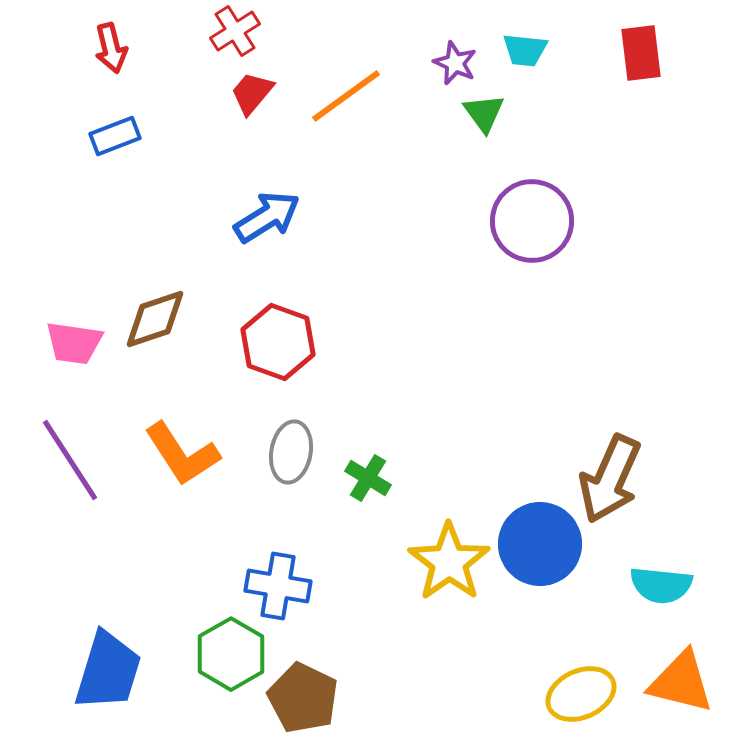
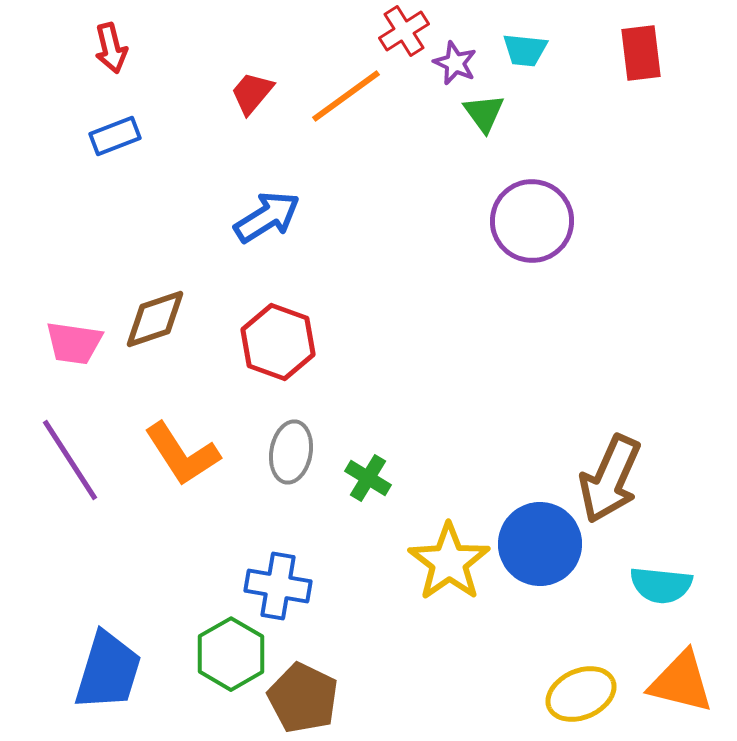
red cross: moved 169 px right
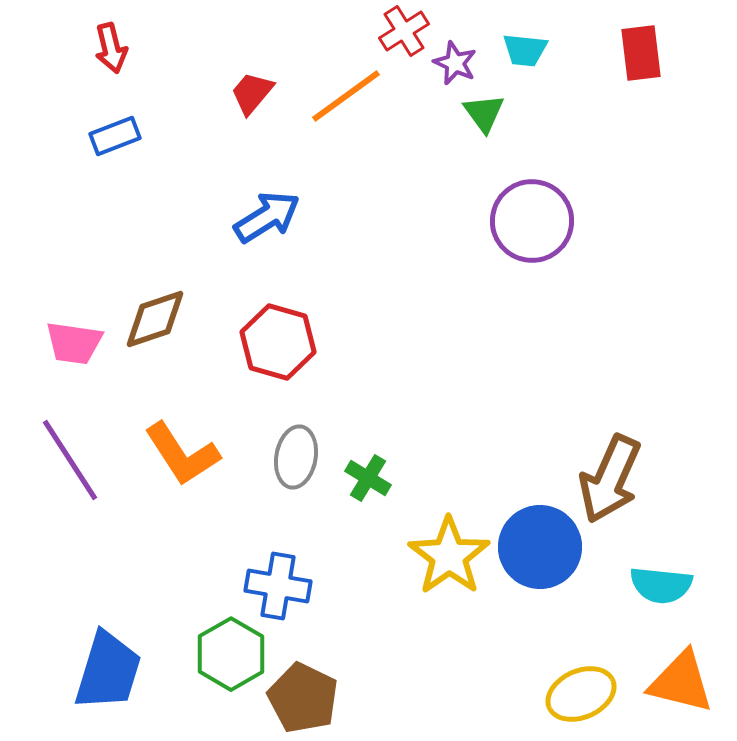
red hexagon: rotated 4 degrees counterclockwise
gray ellipse: moved 5 px right, 5 px down
blue circle: moved 3 px down
yellow star: moved 6 px up
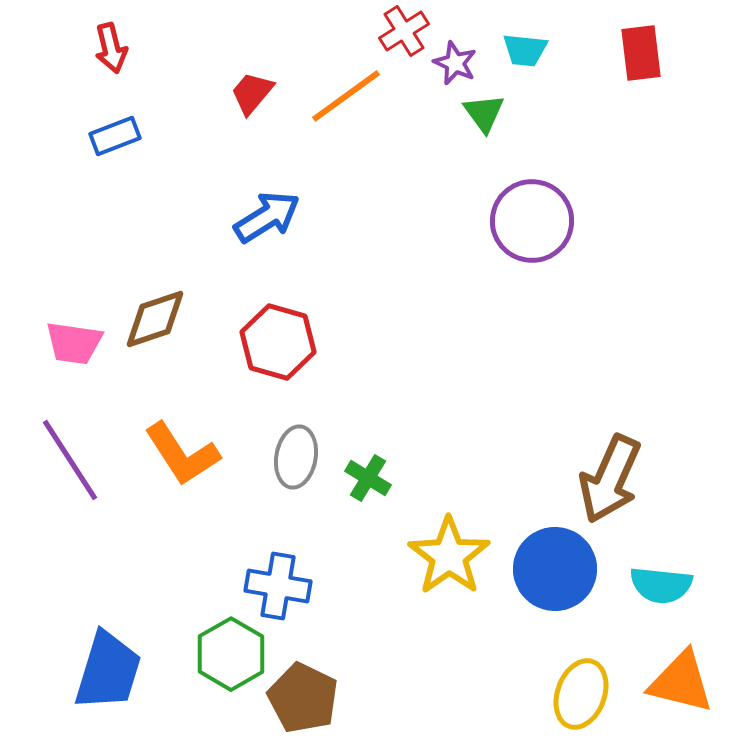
blue circle: moved 15 px right, 22 px down
yellow ellipse: rotated 46 degrees counterclockwise
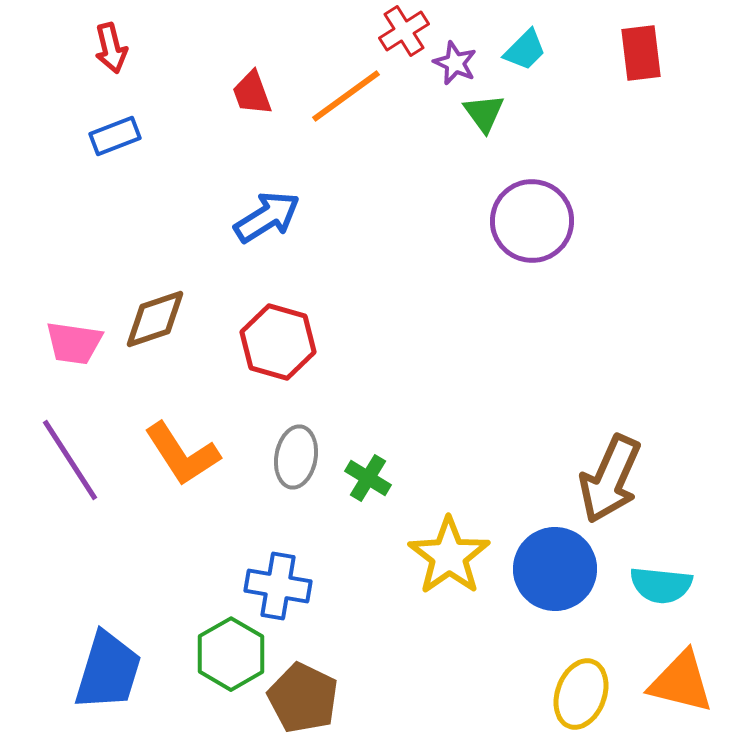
cyan trapezoid: rotated 51 degrees counterclockwise
red trapezoid: rotated 60 degrees counterclockwise
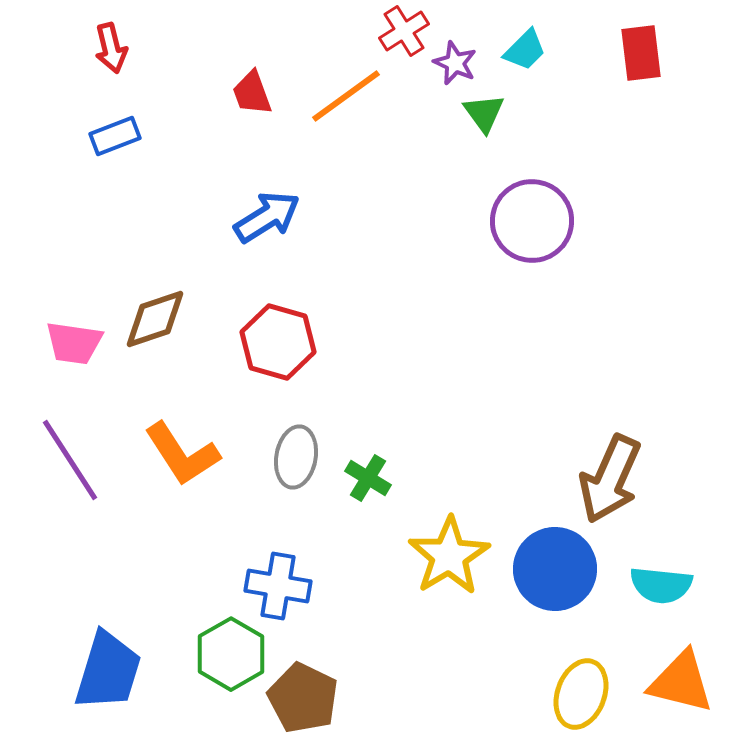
yellow star: rotated 4 degrees clockwise
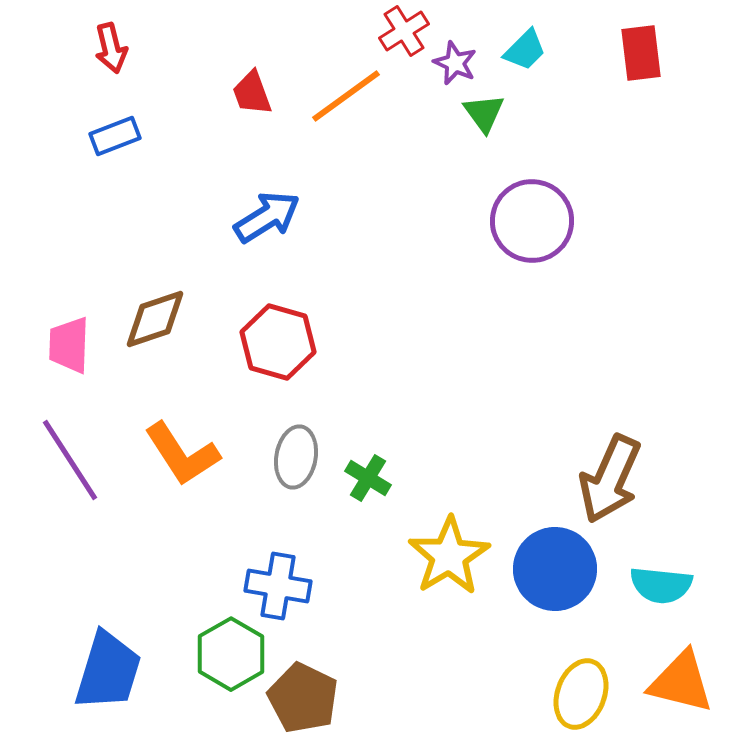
pink trapezoid: moved 5 px left, 2 px down; rotated 84 degrees clockwise
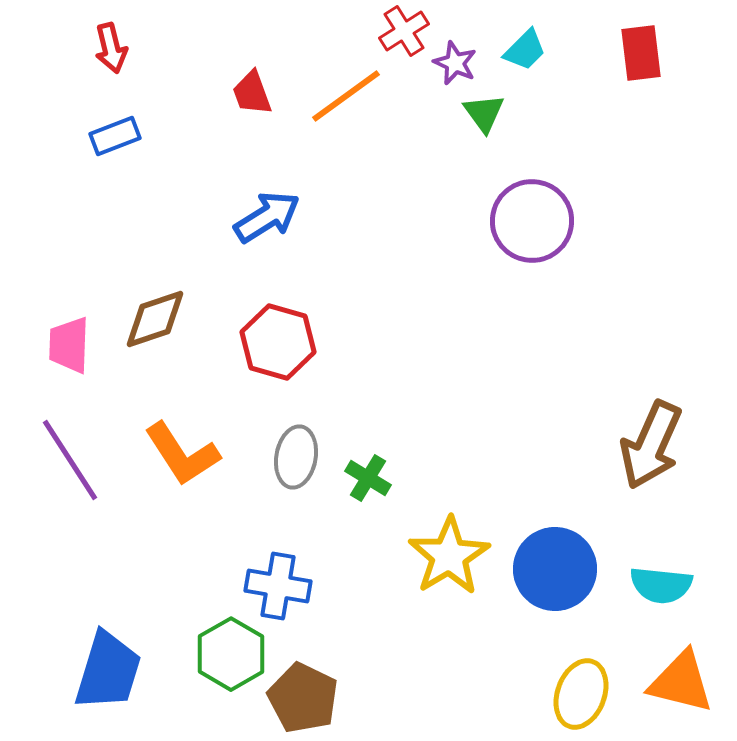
brown arrow: moved 41 px right, 34 px up
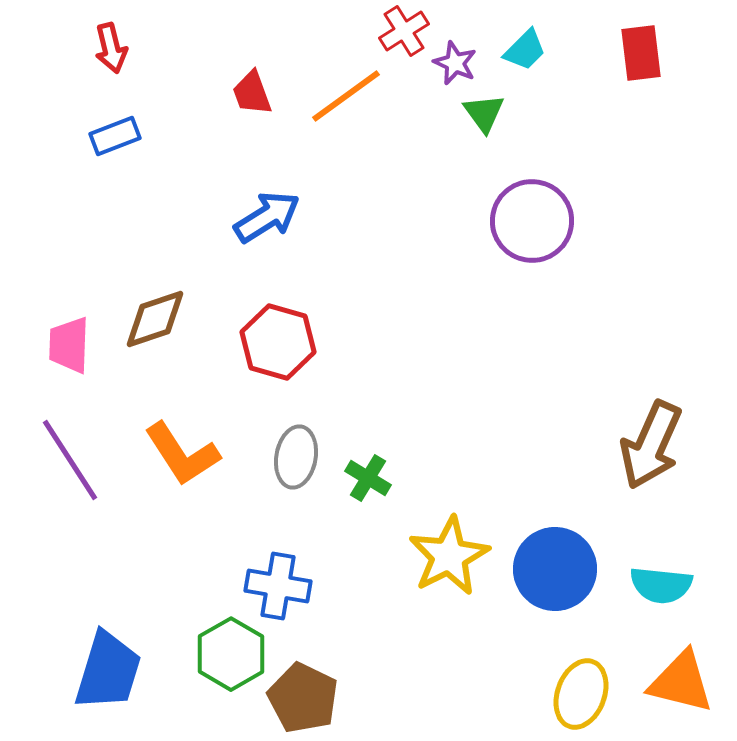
yellow star: rotated 4 degrees clockwise
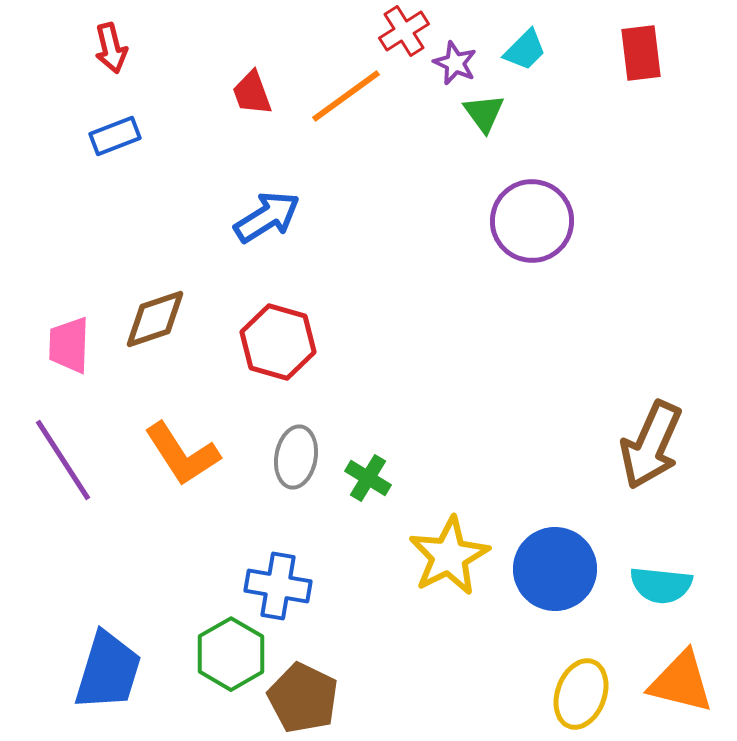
purple line: moved 7 px left
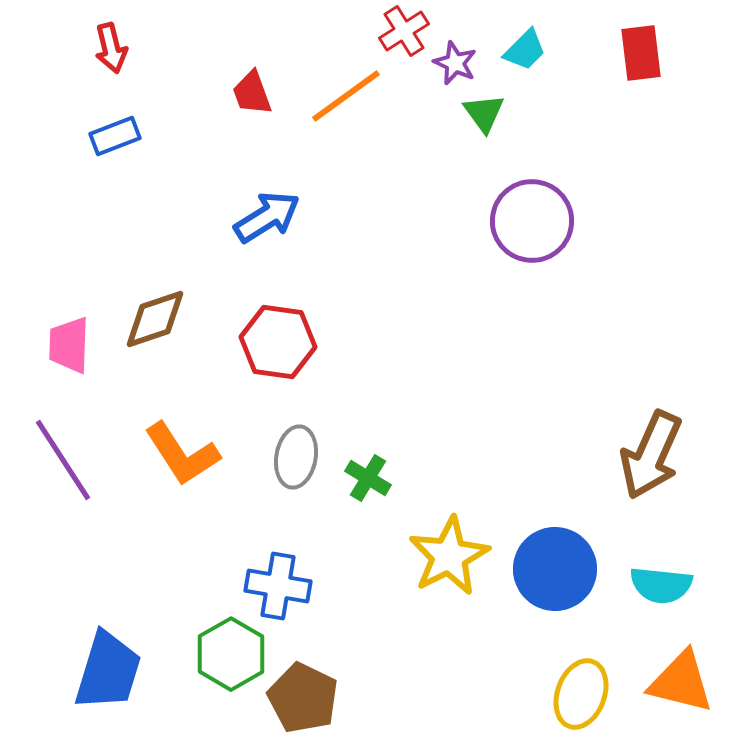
red hexagon: rotated 8 degrees counterclockwise
brown arrow: moved 10 px down
